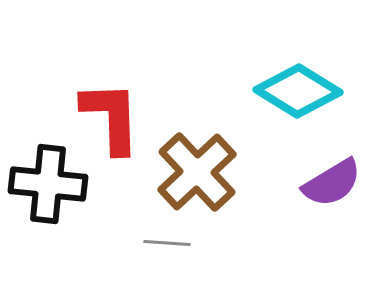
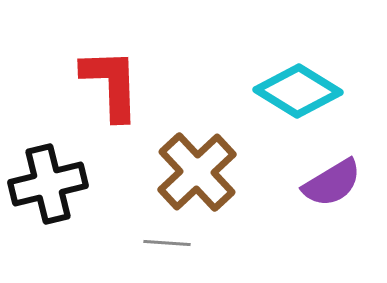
red L-shape: moved 33 px up
black cross: rotated 20 degrees counterclockwise
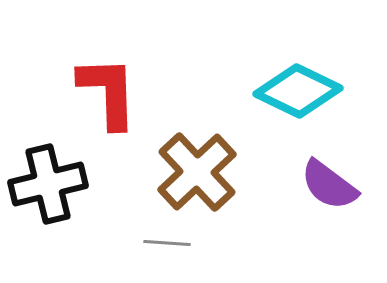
red L-shape: moved 3 px left, 8 px down
cyan diamond: rotated 6 degrees counterclockwise
purple semicircle: moved 3 px left, 2 px down; rotated 68 degrees clockwise
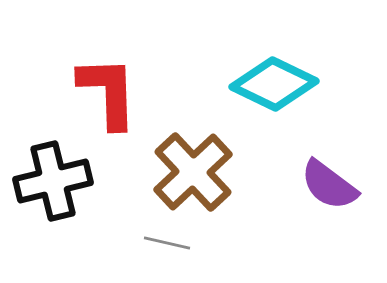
cyan diamond: moved 24 px left, 7 px up
brown cross: moved 4 px left
black cross: moved 5 px right, 3 px up
gray line: rotated 9 degrees clockwise
